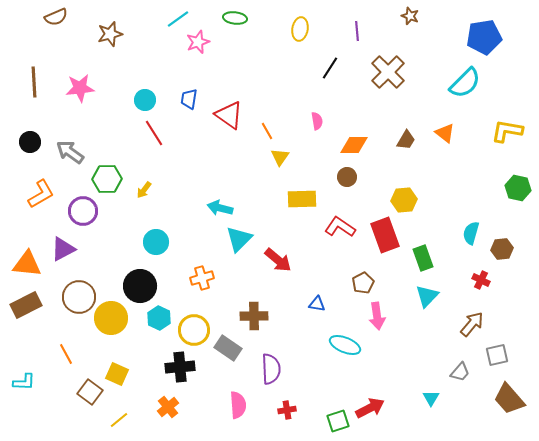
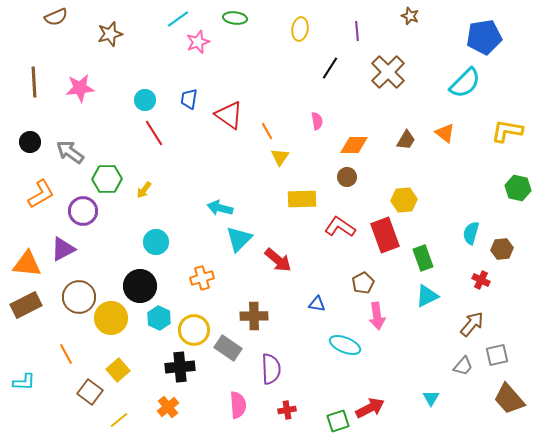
cyan triangle at (427, 296): rotated 20 degrees clockwise
gray trapezoid at (460, 372): moved 3 px right, 6 px up
yellow square at (117, 374): moved 1 px right, 4 px up; rotated 25 degrees clockwise
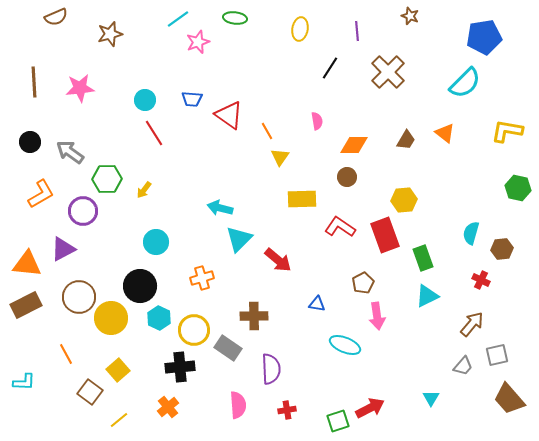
blue trapezoid at (189, 99): moved 3 px right; rotated 95 degrees counterclockwise
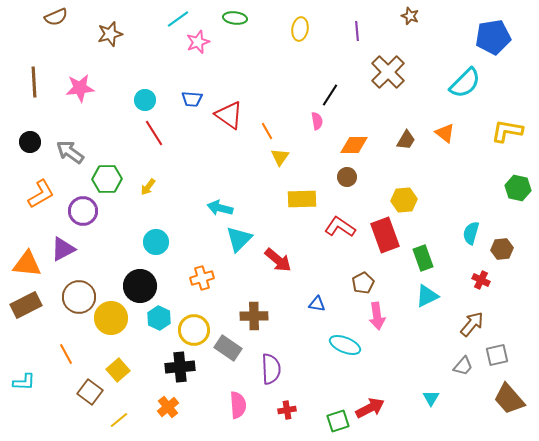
blue pentagon at (484, 37): moved 9 px right
black line at (330, 68): moved 27 px down
yellow arrow at (144, 190): moved 4 px right, 3 px up
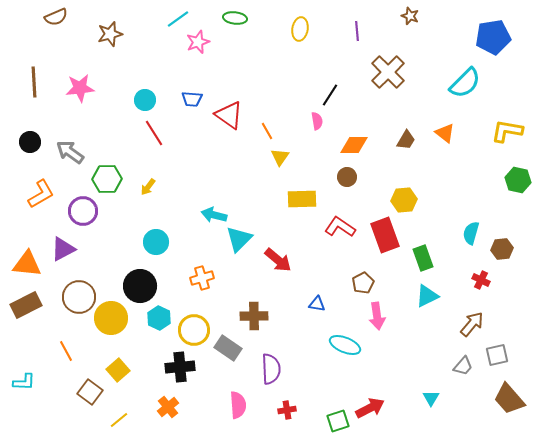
green hexagon at (518, 188): moved 8 px up
cyan arrow at (220, 208): moved 6 px left, 7 px down
orange line at (66, 354): moved 3 px up
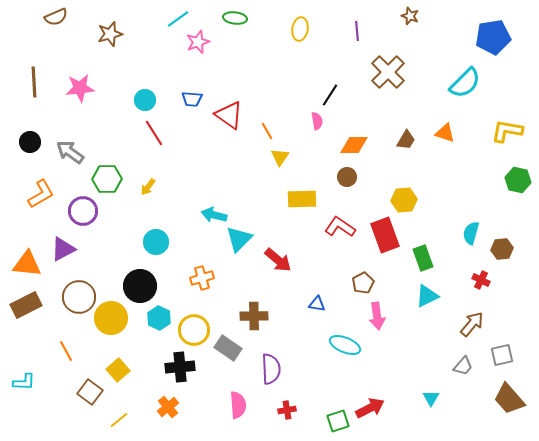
orange triangle at (445, 133): rotated 20 degrees counterclockwise
gray square at (497, 355): moved 5 px right
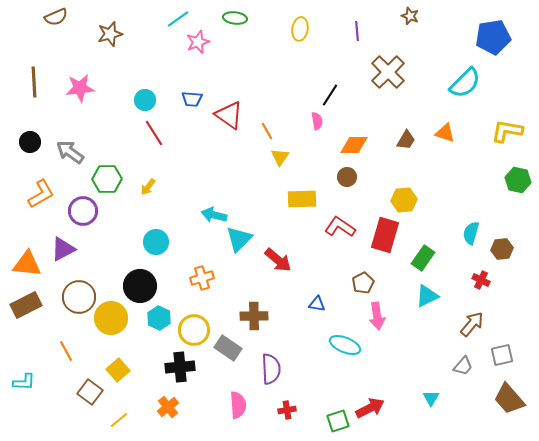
red rectangle at (385, 235): rotated 36 degrees clockwise
green rectangle at (423, 258): rotated 55 degrees clockwise
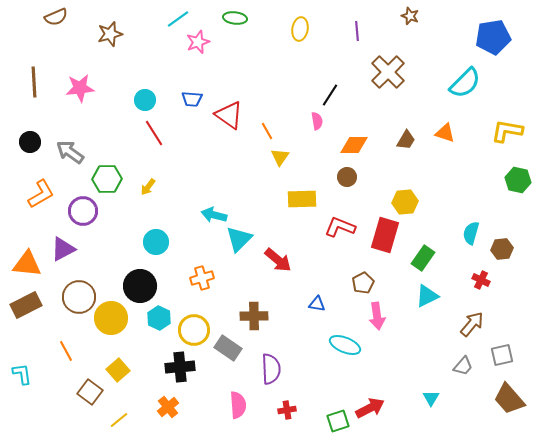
yellow hexagon at (404, 200): moved 1 px right, 2 px down
red L-shape at (340, 227): rotated 12 degrees counterclockwise
cyan L-shape at (24, 382): moved 2 px left, 8 px up; rotated 100 degrees counterclockwise
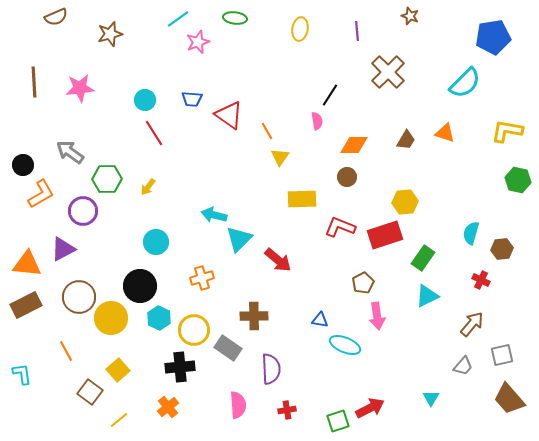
black circle at (30, 142): moved 7 px left, 23 px down
red rectangle at (385, 235): rotated 56 degrees clockwise
blue triangle at (317, 304): moved 3 px right, 16 px down
